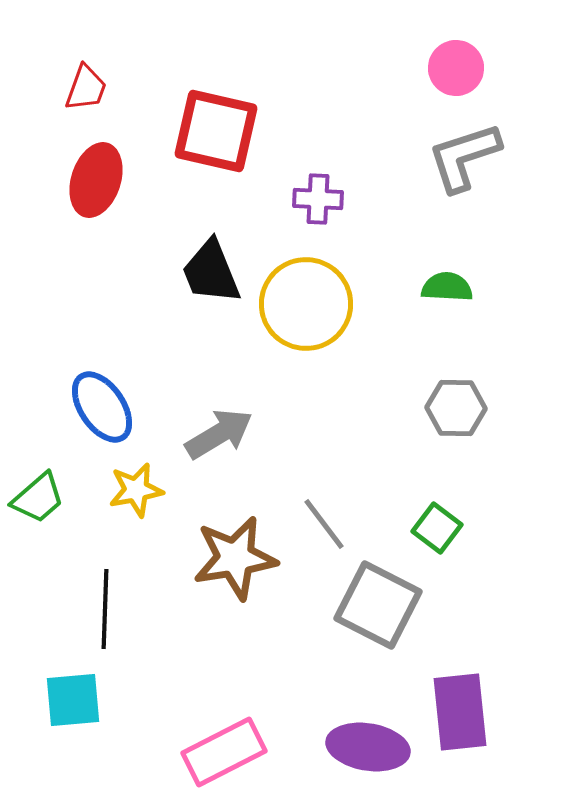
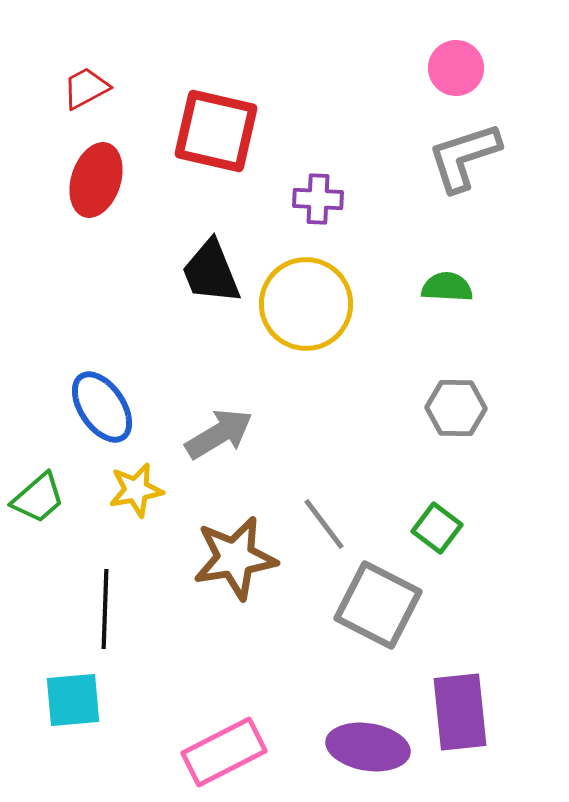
red trapezoid: rotated 138 degrees counterclockwise
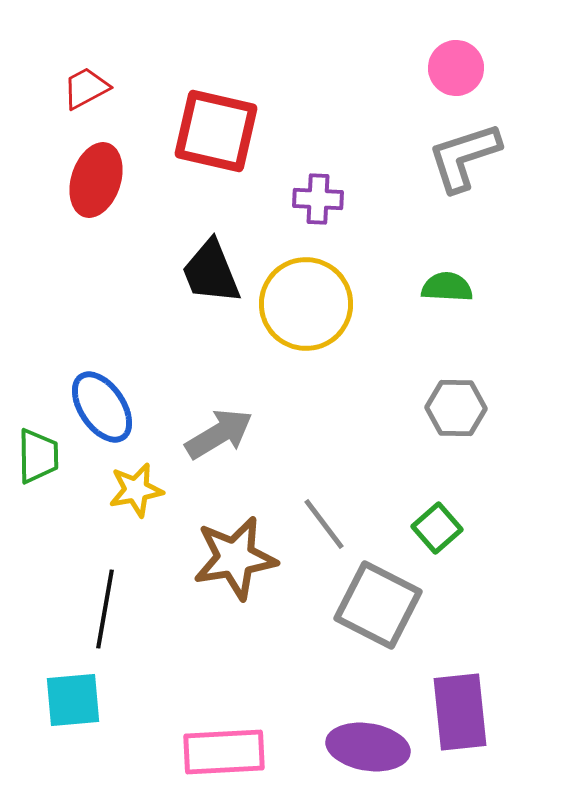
green trapezoid: moved 42 px up; rotated 50 degrees counterclockwise
green square: rotated 12 degrees clockwise
black line: rotated 8 degrees clockwise
pink rectangle: rotated 24 degrees clockwise
